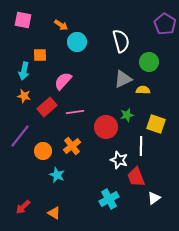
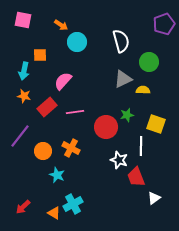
purple pentagon: moved 1 px left; rotated 20 degrees clockwise
orange cross: moved 1 px left, 2 px down; rotated 24 degrees counterclockwise
cyan cross: moved 36 px left, 5 px down
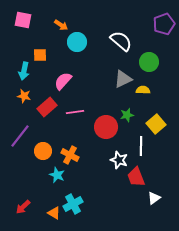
white semicircle: rotated 35 degrees counterclockwise
yellow square: rotated 30 degrees clockwise
orange cross: moved 1 px left, 7 px down
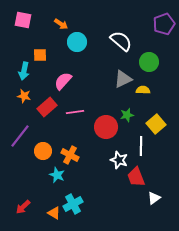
orange arrow: moved 1 px up
